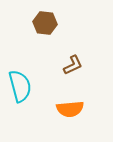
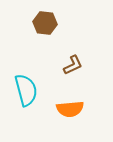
cyan semicircle: moved 6 px right, 4 px down
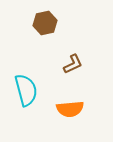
brown hexagon: rotated 20 degrees counterclockwise
brown L-shape: moved 1 px up
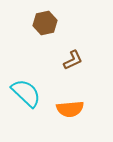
brown L-shape: moved 4 px up
cyan semicircle: moved 3 px down; rotated 32 degrees counterclockwise
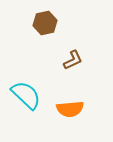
cyan semicircle: moved 2 px down
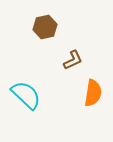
brown hexagon: moved 4 px down
orange semicircle: moved 23 px right, 16 px up; rotated 76 degrees counterclockwise
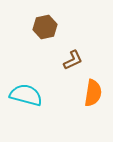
cyan semicircle: rotated 28 degrees counterclockwise
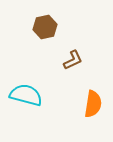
orange semicircle: moved 11 px down
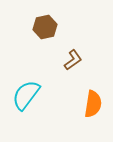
brown L-shape: rotated 10 degrees counterclockwise
cyan semicircle: rotated 68 degrees counterclockwise
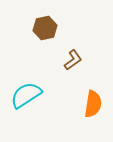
brown hexagon: moved 1 px down
cyan semicircle: rotated 20 degrees clockwise
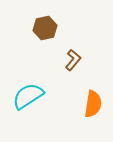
brown L-shape: rotated 15 degrees counterclockwise
cyan semicircle: moved 2 px right, 1 px down
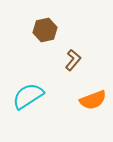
brown hexagon: moved 2 px down
orange semicircle: moved 4 px up; rotated 60 degrees clockwise
